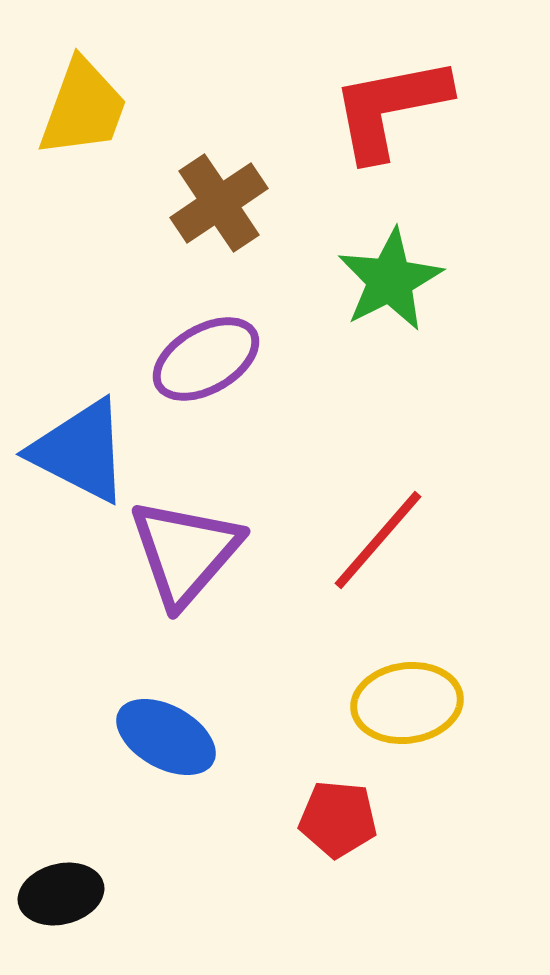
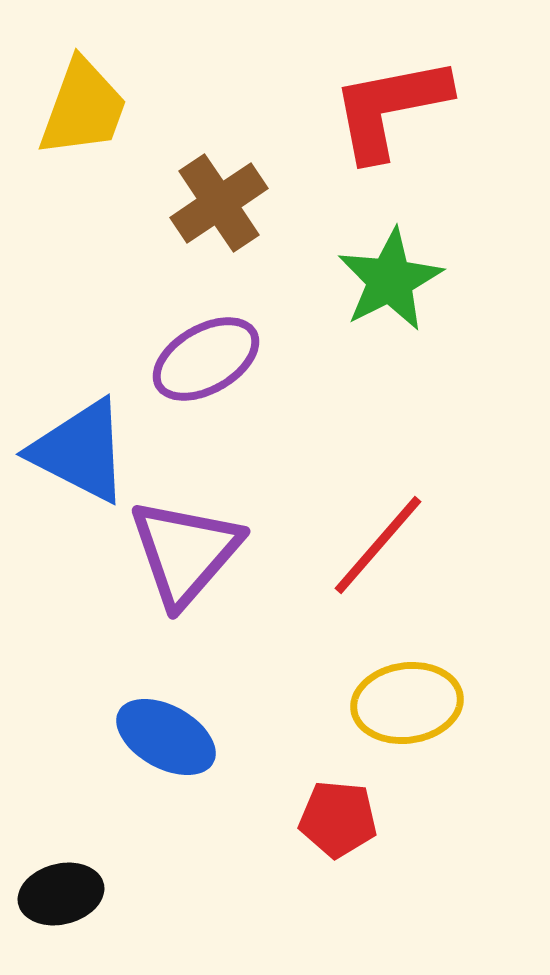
red line: moved 5 px down
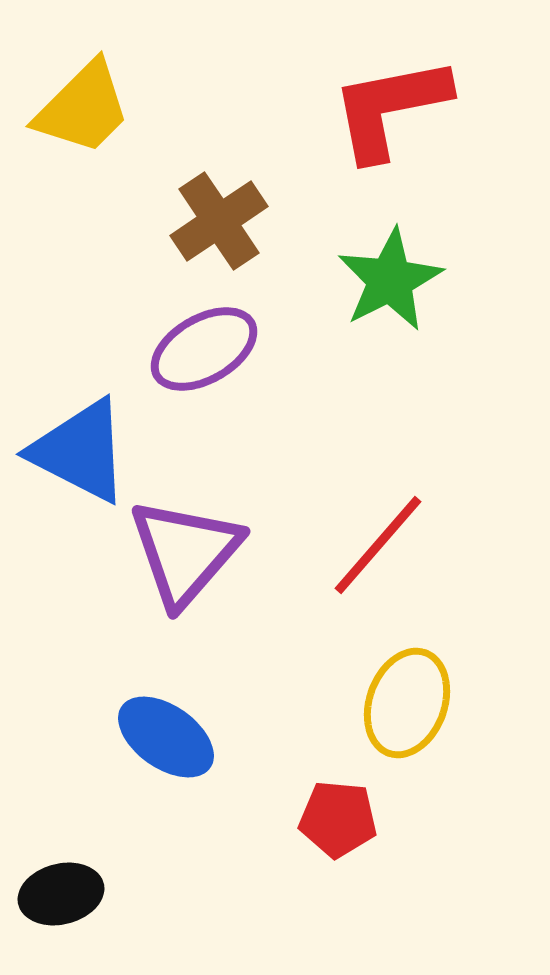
yellow trapezoid: rotated 25 degrees clockwise
brown cross: moved 18 px down
purple ellipse: moved 2 px left, 10 px up
yellow ellipse: rotated 62 degrees counterclockwise
blue ellipse: rotated 6 degrees clockwise
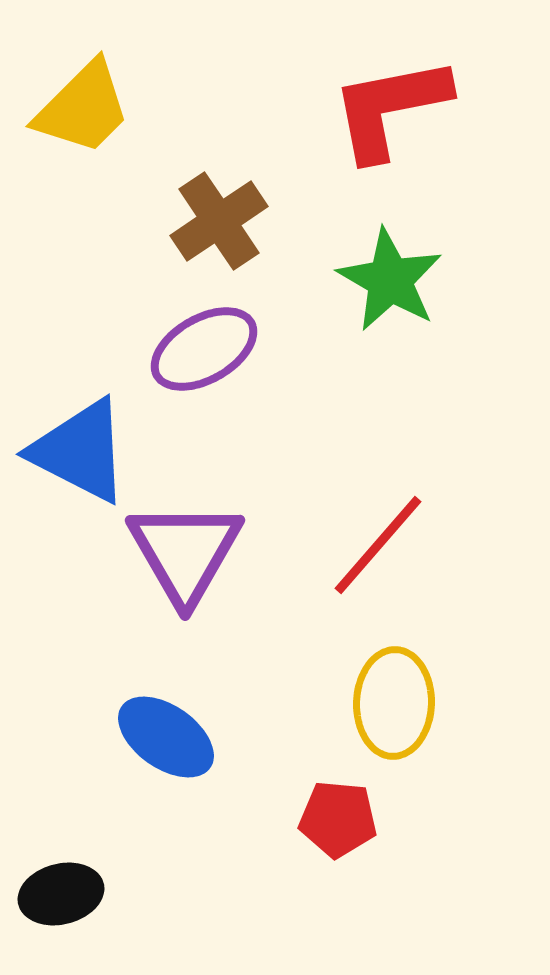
green star: rotated 15 degrees counterclockwise
purple triangle: rotated 11 degrees counterclockwise
yellow ellipse: moved 13 px left; rotated 18 degrees counterclockwise
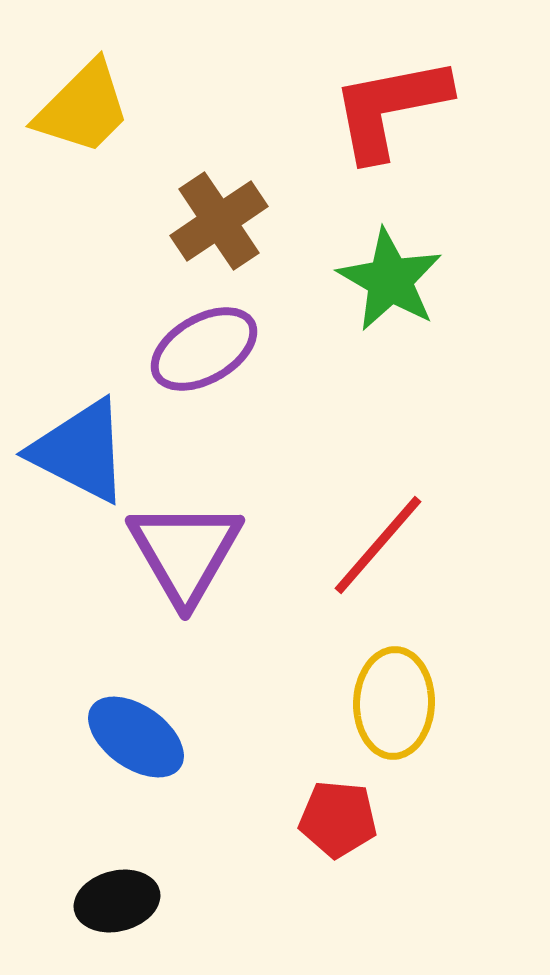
blue ellipse: moved 30 px left
black ellipse: moved 56 px right, 7 px down
